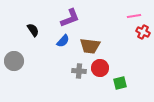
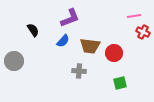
red circle: moved 14 px right, 15 px up
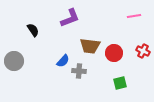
red cross: moved 19 px down
blue semicircle: moved 20 px down
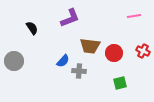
black semicircle: moved 1 px left, 2 px up
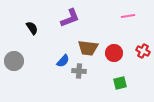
pink line: moved 6 px left
brown trapezoid: moved 2 px left, 2 px down
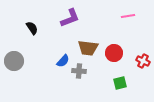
red cross: moved 10 px down
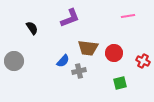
gray cross: rotated 16 degrees counterclockwise
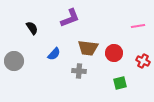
pink line: moved 10 px right, 10 px down
blue semicircle: moved 9 px left, 7 px up
gray cross: rotated 16 degrees clockwise
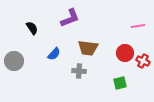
red circle: moved 11 px right
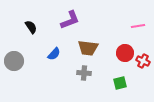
purple L-shape: moved 2 px down
black semicircle: moved 1 px left, 1 px up
gray cross: moved 5 px right, 2 px down
